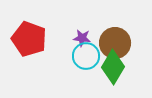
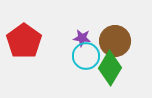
red pentagon: moved 5 px left, 2 px down; rotated 16 degrees clockwise
brown circle: moved 2 px up
green diamond: moved 3 px left, 1 px down
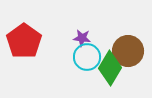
brown circle: moved 13 px right, 10 px down
cyan circle: moved 1 px right, 1 px down
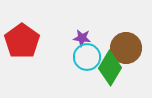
red pentagon: moved 2 px left
brown circle: moved 2 px left, 3 px up
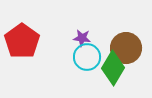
green diamond: moved 3 px right
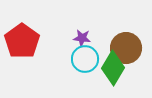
cyan circle: moved 2 px left, 2 px down
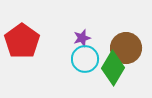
purple star: rotated 24 degrees counterclockwise
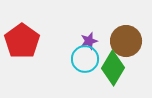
purple star: moved 7 px right, 3 px down
brown circle: moved 7 px up
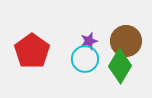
red pentagon: moved 10 px right, 10 px down
green diamond: moved 7 px right, 2 px up
